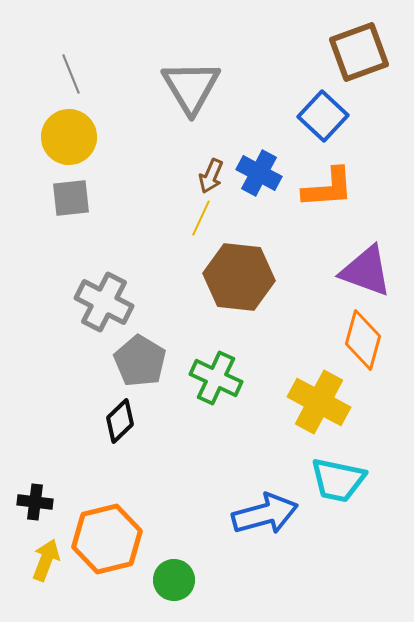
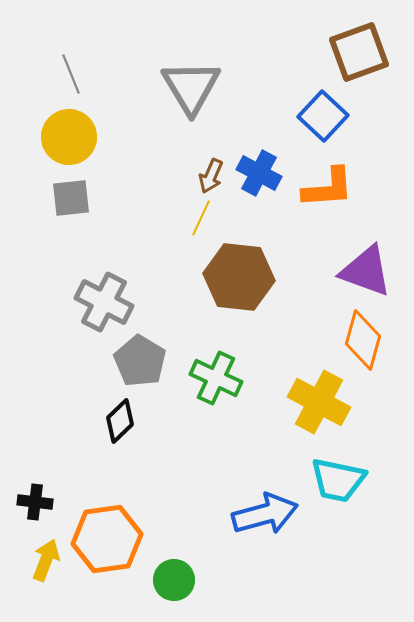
orange hexagon: rotated 6 degrees clockwise
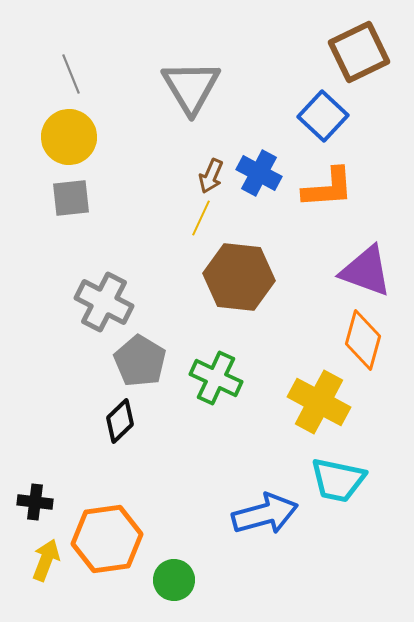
brown square: rotated 6 degrees counterclockwise
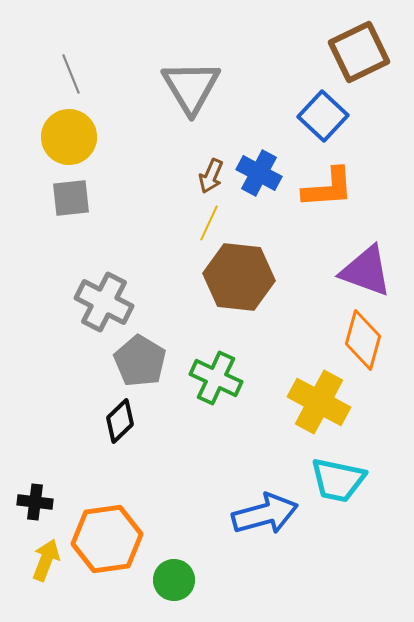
yellow line: moved 8 px right, 5 px down
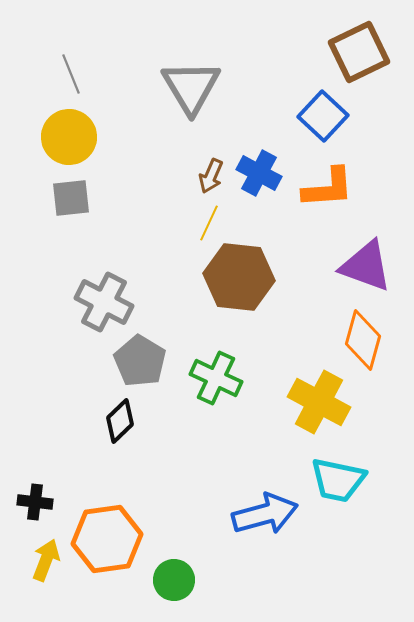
purple triangle: moved 5 px up
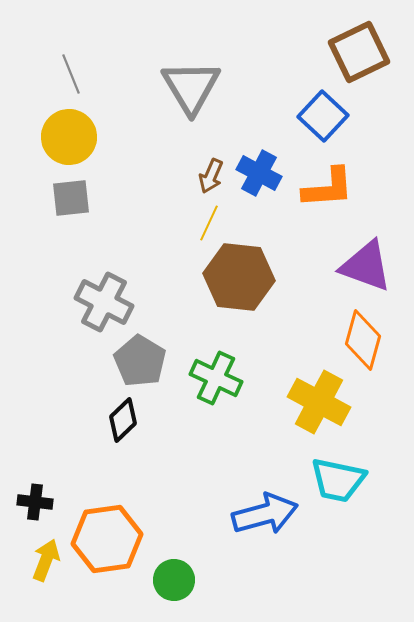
black diamond: moved 3 px right, 1 px up
